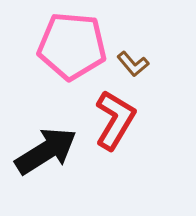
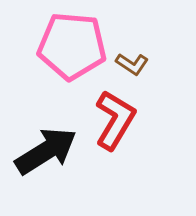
brown L-shape: moved 1 px left; rotated 16 degrees counterclockwise
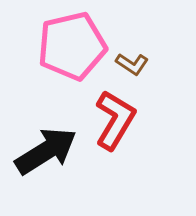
pink pentagon: rotated 18 degrees counterclockwise
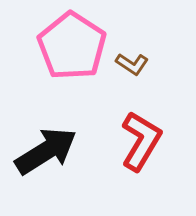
pink pentagon: rotated 26 degrees counterclockwise
red L-shape: moved 26 px right, 21 px down
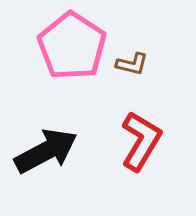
brown L-shape: rotated 20 degrees counterclockwise
black arrow: rotated 4 degrees clockwise
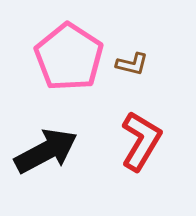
pink pentagon: moved 3 px left, 11 px down
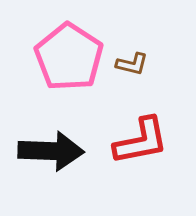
red L-shape: rotated 48 degrees clockwise
black arrow: moved 5 px right; rotated 30 degrees clockwise
